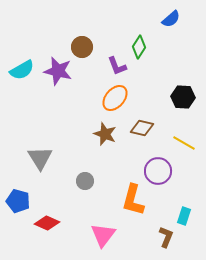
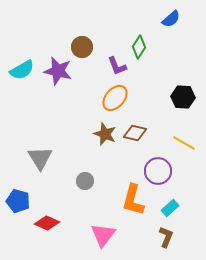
brown diamond: moved 7 px left, 5 px down
cyan rectangle: moved 14 px left, 8 px up; rotated 30 degrees clockwise
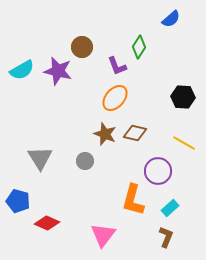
gray circle: moved 20 px up
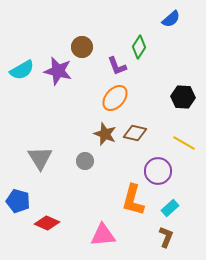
pink triangle: rotated 48 degrees clockwise
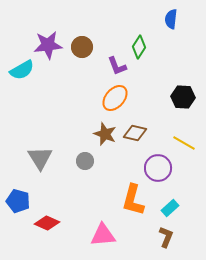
blue semicircle: rotated 138 degrees clockwise
purple star: moved 10 px left, 26 px up; rotated 20 degrees counterclockwise
purple circle: moved 3 px up
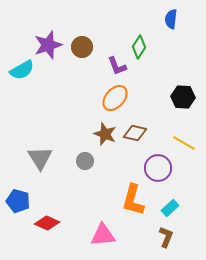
purple star: rotated 12 degrees counterclockwise
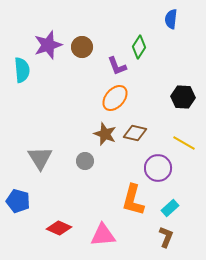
cyan semicircle: rotated 65 degrees counterclockwise
red diamond: moved 12 px right, 5 px down
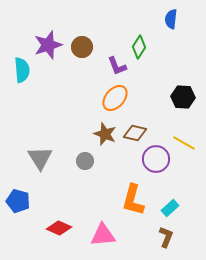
purple circle: moved 2 px left, 9 px up
